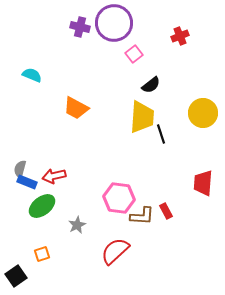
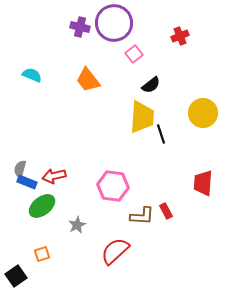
orange trapezoid: moved 12 px right, 28 px up; rotated 24 degrees clockwise
pink hexagon: moved 6 px left, 12 px up
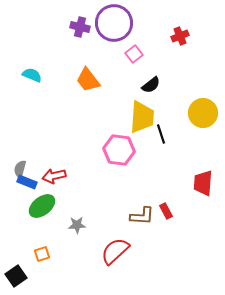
pink hexagon: moved 6 px right, 36 px up
gray star: rotated 24 degrees clockwise
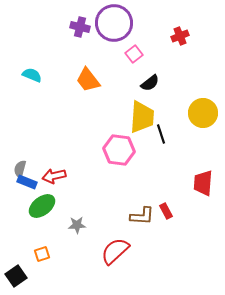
black semicircle: moved 1 px left, 2 px up
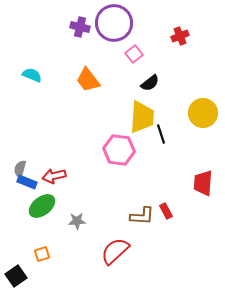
gray star: moved 4 px up
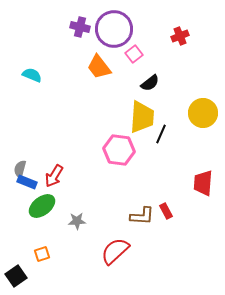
purple circle: moved 6 px down
orange trapezoid: moved 11 px right, 13 px up
black line: rotated 42 degrees clockwise
red arrow: rotated 45 degrees counterclockwise
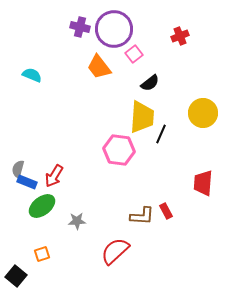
gray semicircle: moved 2 px left
black square: rotated 15 degrees counterclockwise
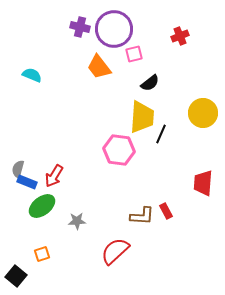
pink square: rotated 24 degrees clockwise
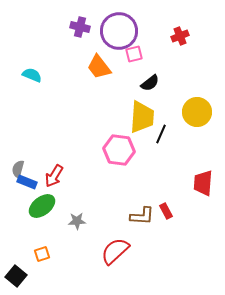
purple circle: moved 5 px right, 2 px down
yellow circle: moved 6 px left, 1 px up
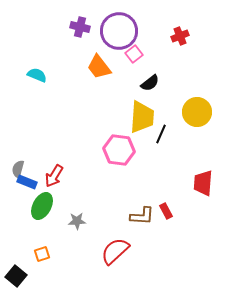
pink square: rotated 24 degrees counterclockwise
cyan semicircle: moved 5 px right
green ellipse: rotated 24 degrees counterclockwise
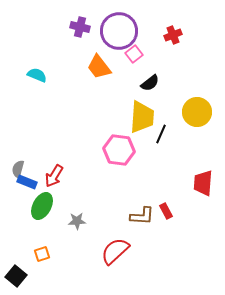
red cross: moved 7 px left, 1 px up
